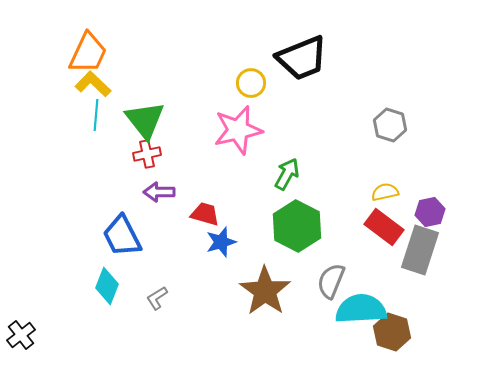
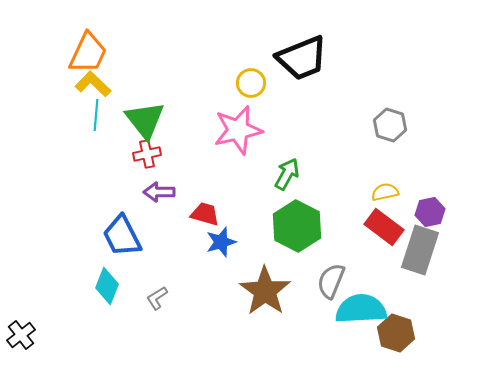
brown hexagon: moved 4 px right, 1 px down
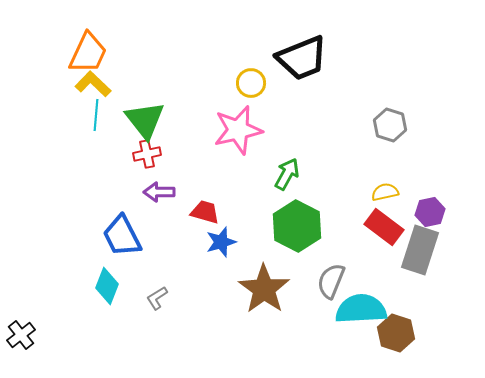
red trapezoid: moved 2 px up
brown star: moved 1 px left, 2 px up
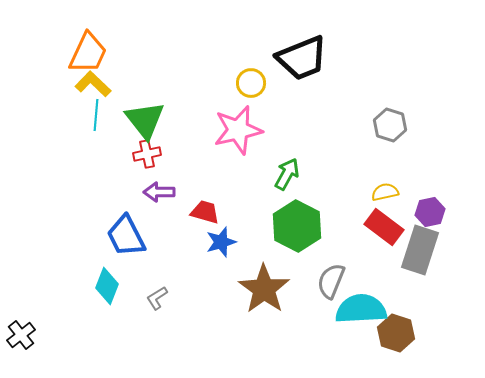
blue trapezoid: moved 4 px right
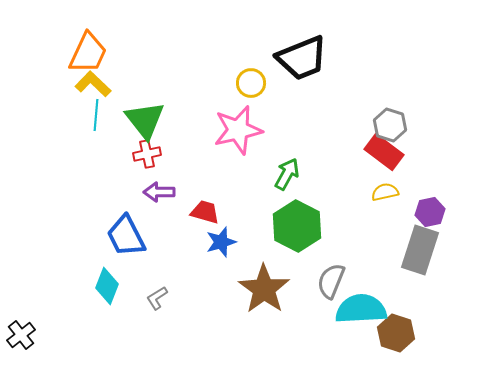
red rectangle: moved 75 px up
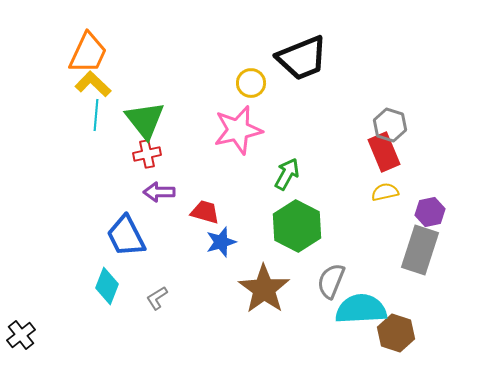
red rectangle: rotated 30 degrees clockwise
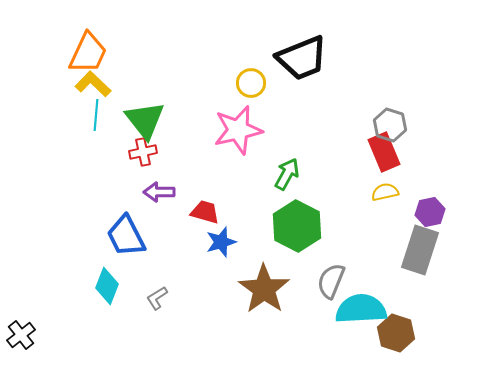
red cross: moved 4 px left, 2 px up
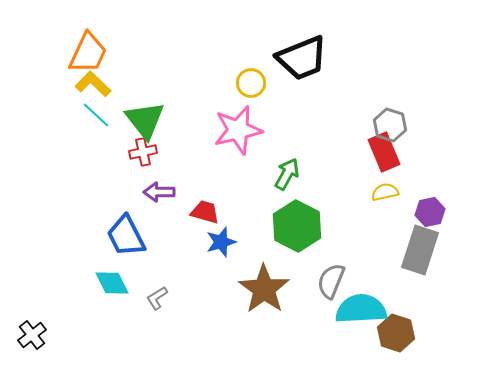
cyan line: rotated 52 degrees counterclockwise
cyan diamond: moved 5 px right, 3 px up; rotated 48 degrees counterclockwise
black cross: moved 11 px right
